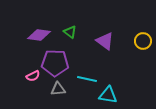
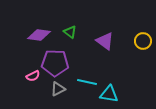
cyan line: moved 3 px down
gray triangle: rotated 21 degrees counterclockwise
cyan triangle: moved 1 px right, 1 px up
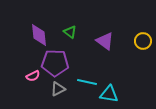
purple diamond: rotated 75 degrees clockwise
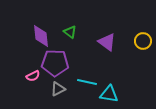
purple diamond: moved 2 px right, 1 px down
purple triangle: moved 2 px right, 1 px down
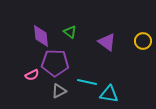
pink semicircle: moved 1 px left, 1 px up
gray triangle: moved 1 px right, 2 px down
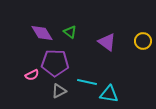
purple diamond: moved 1 px right, 3 px up; rotated 25 degrees counterclockwise
